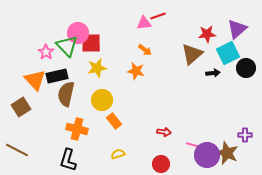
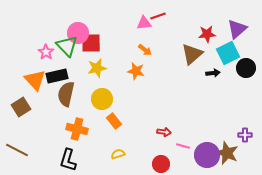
yellow circle: moved 1 px up
pink line: moved 10 px left, 1 px down
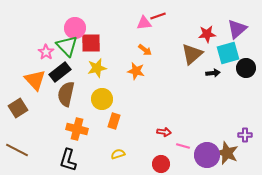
pink circle: moved 3 px left, 5 px up
cyan square: rotated 10 degrees clockwise
black rectangle: moved 3 px right, 4 px up; rotated 25 degrees counterclockwise
brown square: moved 3 px left, 1 px down
orange rectangle: rotated 56 degrees clockwise
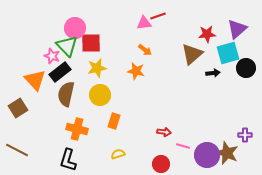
pink star: moved 6 px right, 4 px down; rotated 14 degrees counterclockwise
yellow circle: moved 2 px left, 4 px up
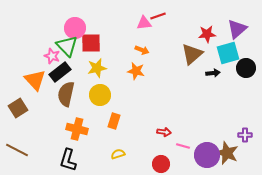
orange arrow: moved 3 px left; rotated 16 degrees counterclockwise
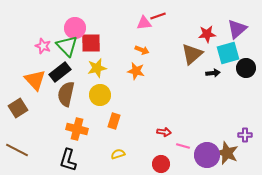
pink star: moved 9 px left, 10 px up
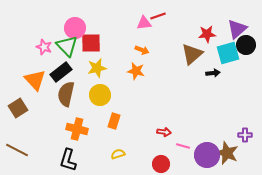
pink star: moved 1 px right, 1 px down
black circle: moved 23 px up
black rectangle: moved 1 px right
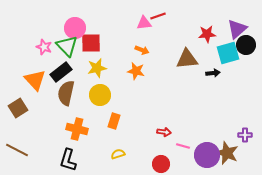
brown triangle: moved 5 px left, 5 px down; rotated 35 degrees clockwise
brown semicircle: moved 1 px up
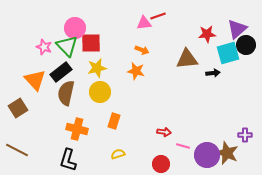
yellow circle: moved 3 px up
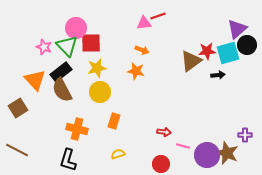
pink circle: moved 1 px right
red star: moved 17 px down
black circle: moved 1 px right
brown triangle: moved 4 px right, 2 px down; rotated 30 degrees counterclockwise
black arrow: moved 5 px right, 2 px down
brown semicircle: moved 4 px left, 3 px up; rotated 40 degrees counterclockwise
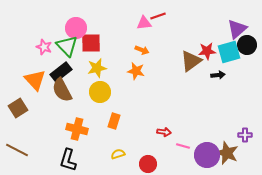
cyan square: moved 1 px right, 1 px up
red circle: moved 13 px left
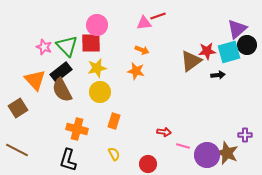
pink circle: moved 21 px right, 3 px up
yellow semicircle: moved 4 px left; rotated 80 degrees clockwise
